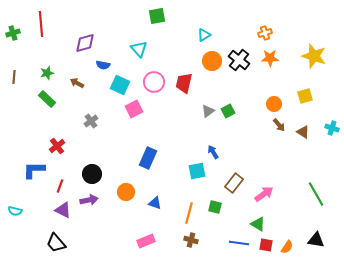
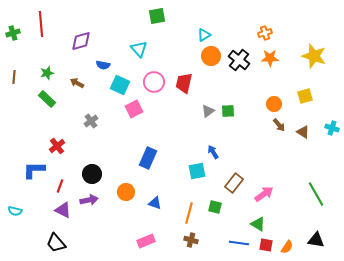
purple diamond at (85, 43): moved 4 px left, 2 px up
orange circle at (212, 61): moved 1 px left, 5 px up
green square at (228, 111): rotated 24 degrees clockwise
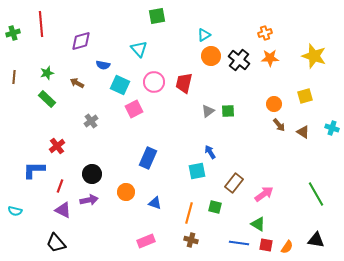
blue arrow at (213, 152): moved 3 px left
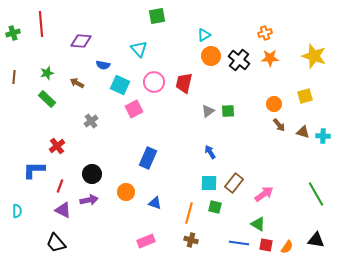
purple diamond at (81, 41): rotated 20 degrees clockwise
cyan cross at (332, 128): moved 9 px left, 8 px down; rotated 16 degrees counterclockwise
brown triangle at (303, 132): rotated 16 degrees counterclockwise
cyan square at (197, 171): moved 12 px right, 12 px down; rotated 12 degrees clockwise
cyan semicircle at (15, 211): moved 2 px right; rotated 104 degrees counterclockwise
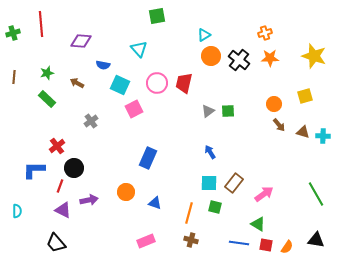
pink circle at (154, 82): moved 3 px right, 1 px down
black circle at (92, 174): moved 18 px left, 6 px up
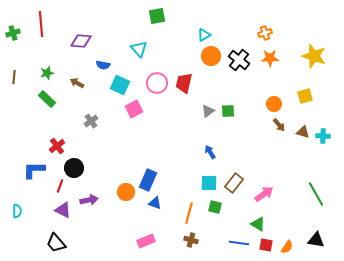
blue rectangle at (148, 158): moved 22 px down
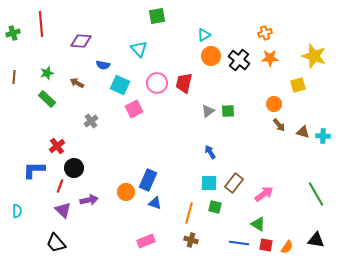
yellow square at (305, 96): moved 7 px left, 11 px up
purple triangle at (63, 210): rotated 18 degrees clockwise
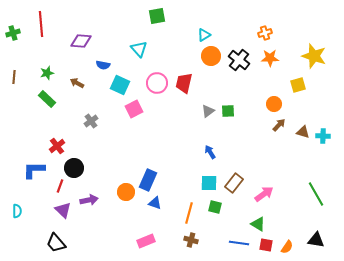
brown arrow at (279, 125): rotated 96 degrees counterclockwise
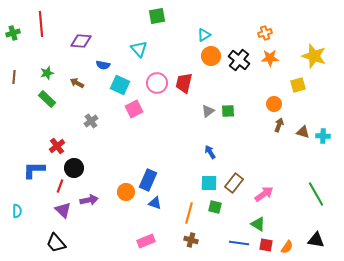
brown arrow at (279, 125): rotated 24 degrees counterclockwise
